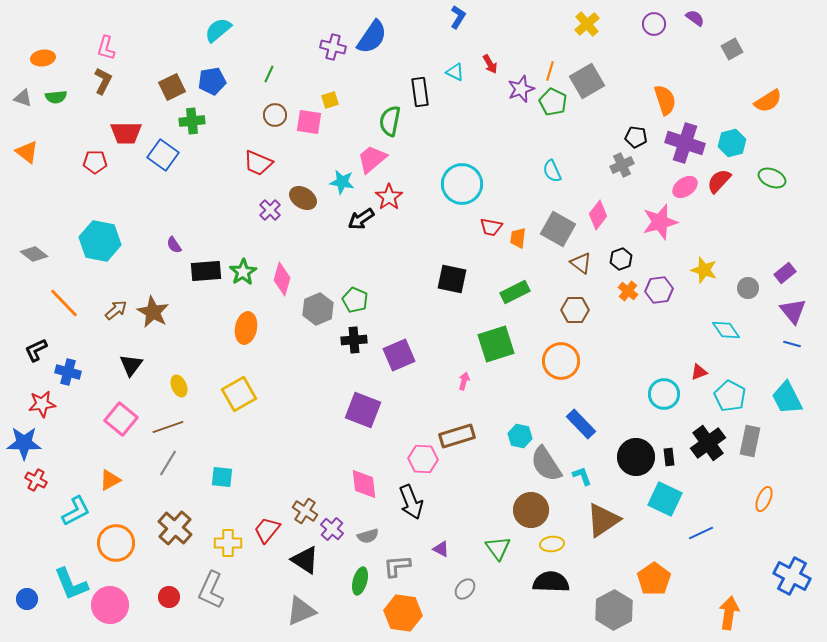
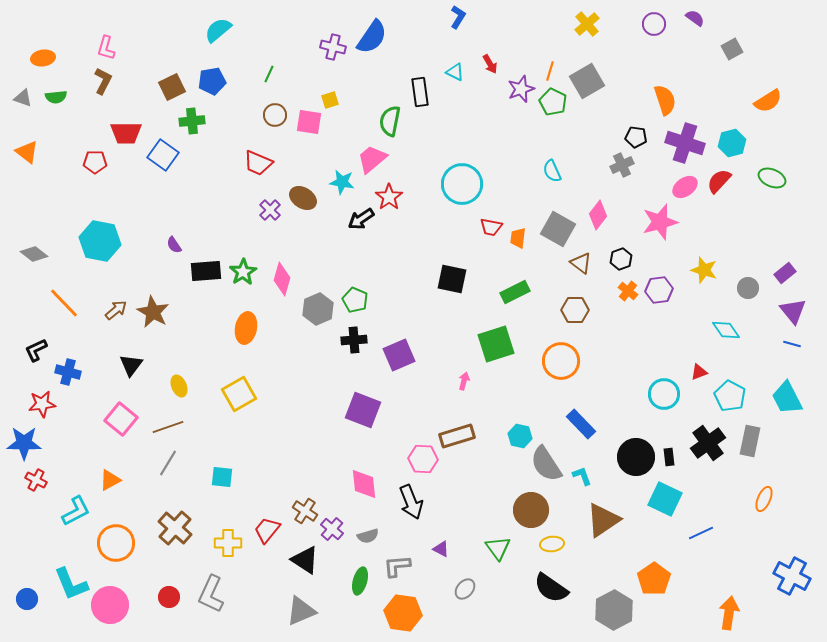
black semicircle at (551, 582): moved 6 px down; rotated 147 degrees counterclockwise
gray L-shape at (211, 590): moved 4 px down
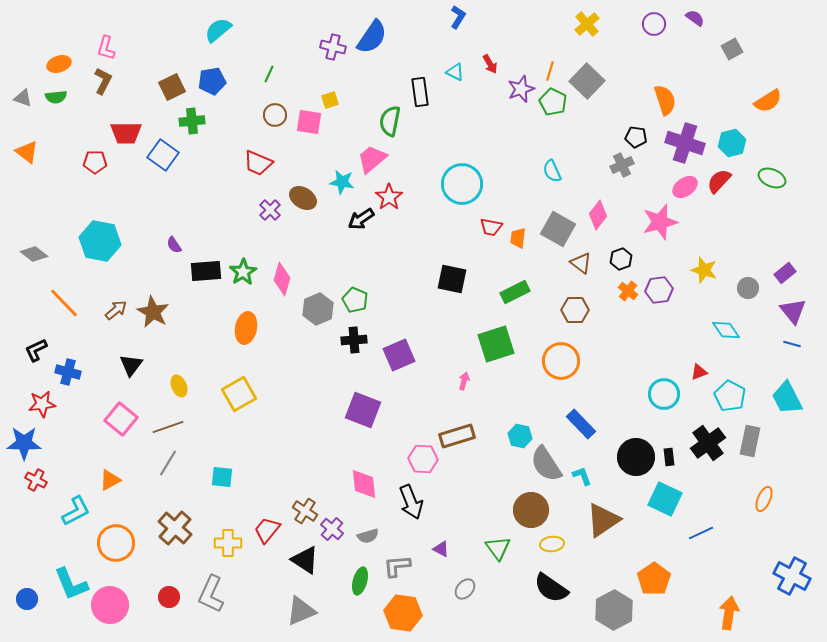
orange ellipse at (43, 58): moved 16 px right, 6 px down; rotated 10 degrees counterclockwise
gray square at (587, 81): rotated 16 degrees counterclockwise
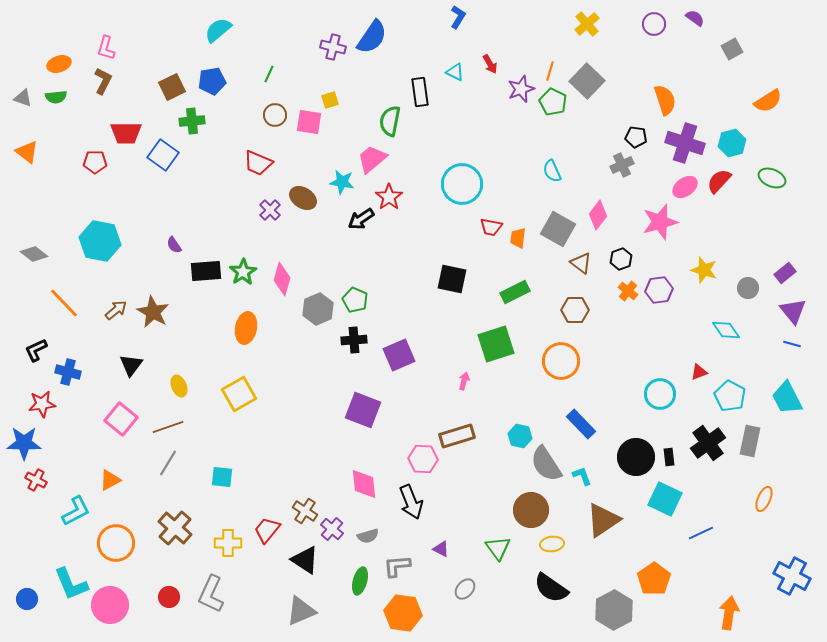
cyan circle at (664, 394): moved 4 px left
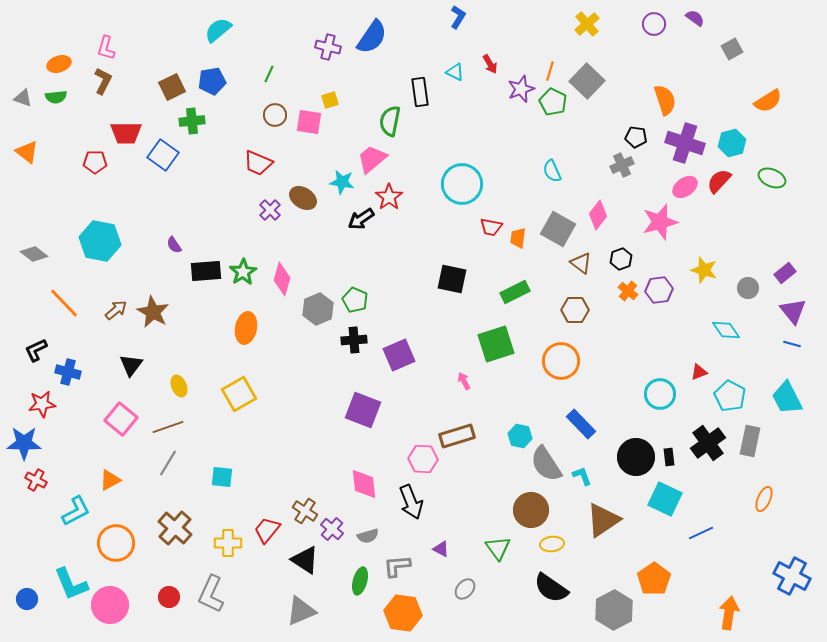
purple cross at (333, 47): moved 5 px left
pink arrow at (464, 381): rotated 42 degrees counterclockwise
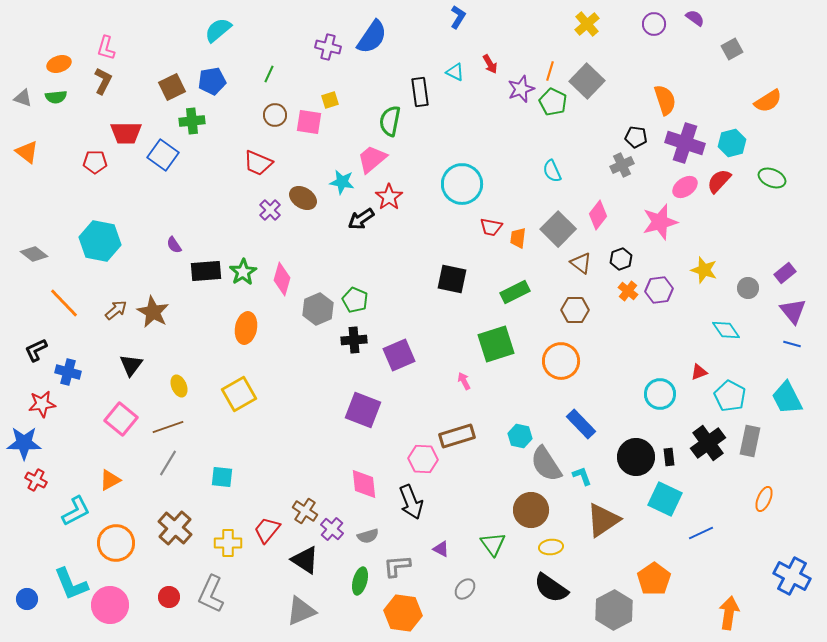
gray square at (558, 229): rotated 16 degrees clockwise
yellow ellipse at (552, 544): moved 1 px left, 3 px down
green triangle at (498, 548): moved 5 px left, 4 px up
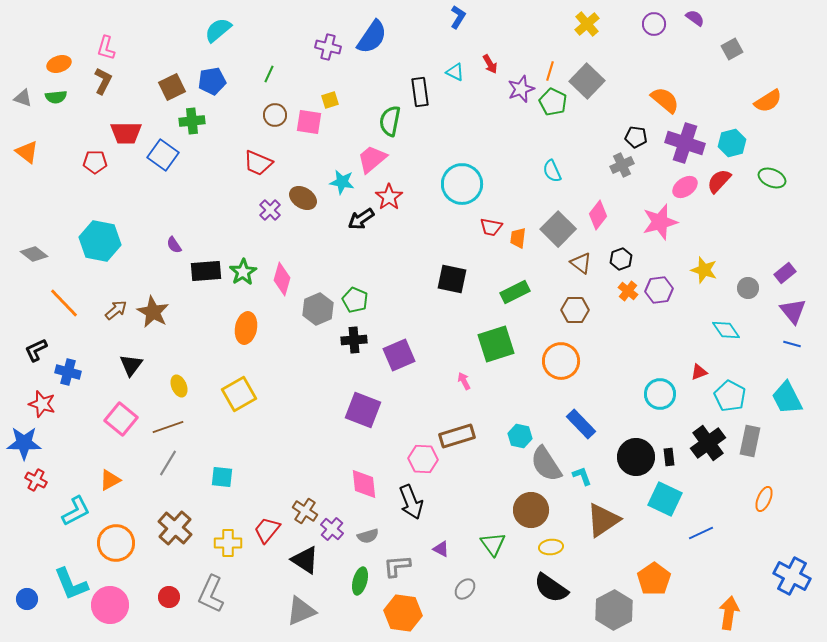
orange semicircle at (665, 100): rotated 32 degrees counterclockwise
red star at (42, 404): rotated 24 degrees clockwise
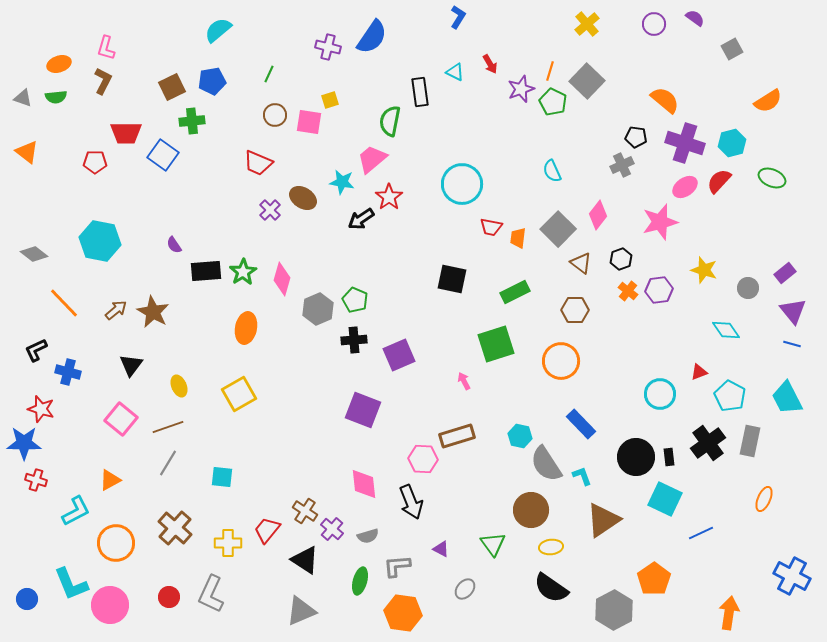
red star at (42, 404): moved 1 px left, 5 px down
red cross at (36, 480): rotated 10 degrees counterclockwise
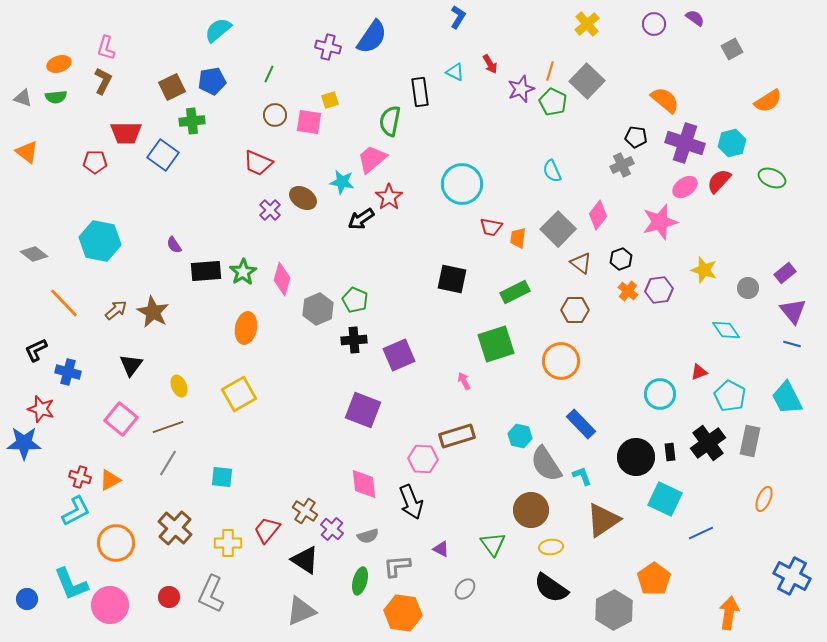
black rectangle at (669, 457): moved 1 px right, 5 px up
red cross at (36, 480): moved 44 px right, 3 px up
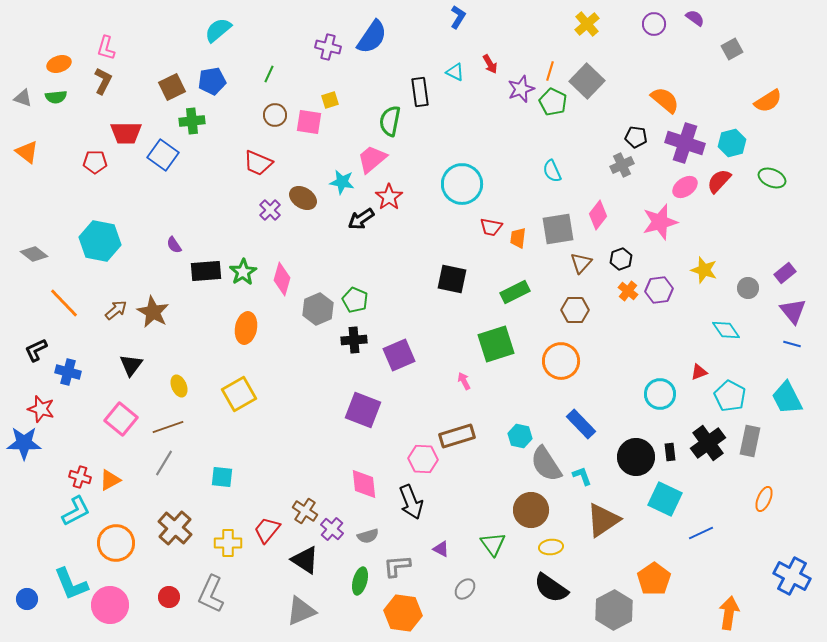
gray square at (558, 229): rotated 36 degrees clockwise
brown triangle at (581, 263): rotated 35 degrees clockwise
gray line at (168, 463): moved 4 px left
